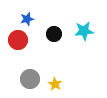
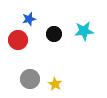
blue star: moved 2 px right
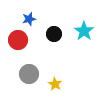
cyan star: rotated 30 degrees counterclockwise
gray circle: moved 1 px left, 5 px up
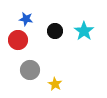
blue star: moved 3 px left; rotated 24 degrees clockwise
black circle: moved 1 px right, 3 px up
gray circle: moved 1 px right, 4 px up
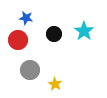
blue star: moved 1 px up
black circle: moved 1 px left, 3 px down
